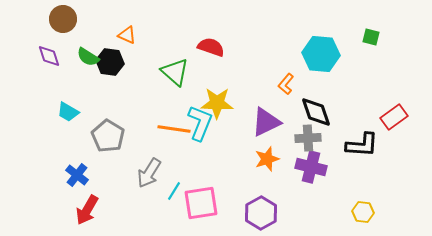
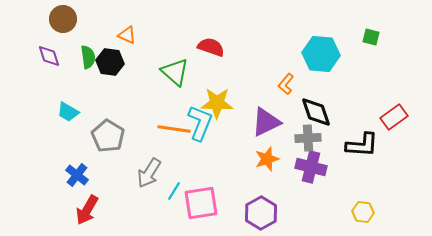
green semicircle: rotated 130 degrees counterclockwise
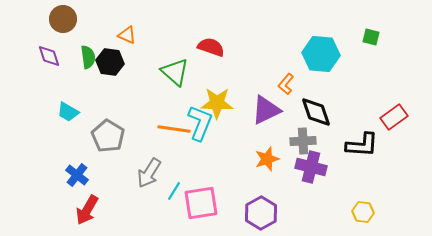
purple triangle: moved 12 px up
gray cross: moved 5 px left, 3 px down
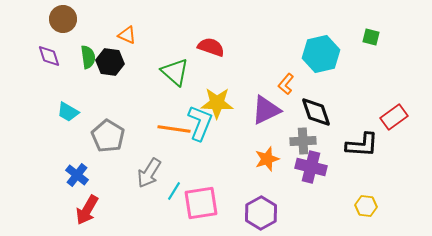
cyan hexagon: rotated 18 degrees counterclockwise
yellow hexagon: moved 3 px right, 6 px up
